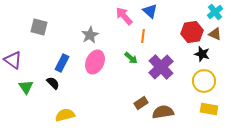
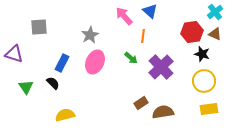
gray square: rotated 18 degrees counterclockwise
purple triangle: moved 1 px right, 6 px up; rotated 18 degrees counterclockwise
yellow rectangle: rotated 18 degrees counterclockwise
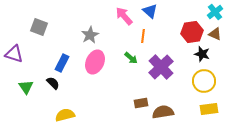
gray square: rotated 24 degrees clockwise
brown rectangle: rotated 24 degrees clockwise
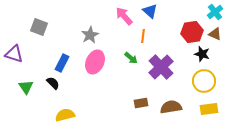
brown semicircle: moved 8 px right, 5 px up
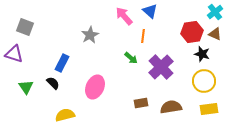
gray square: moved 14 px left
pink ellipse: moved 25 px down
